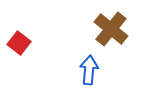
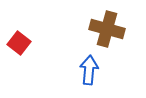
brown cross: moved 4 px left; rotated 24 degrees counterclockwise
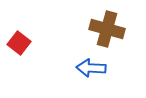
blue arrow: moved 2 px right, 2 px up; rotated 92 degrees counterclockwise
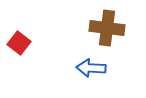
brown cross: moved 1 px up; rotated 8 degrees counterclockwise
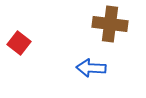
brown cross: moved 3 px right, 4 px up
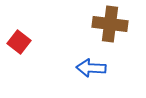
red square: moved 1 px up
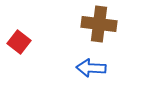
brown cross: moved 11 px left
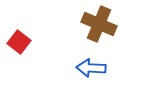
brown cross: rotated 16 degrees clockwise
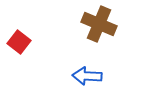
blue arrow: moved 4 px left, 8 px down
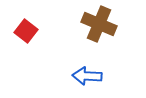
red square: moved 7 px right, 11 px up
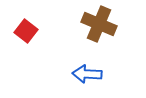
blue arrow: moved 2 px up
